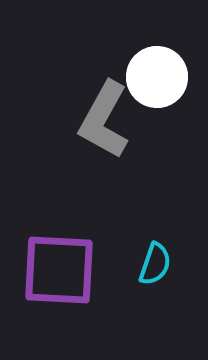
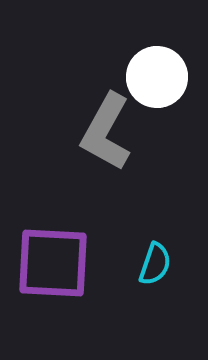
gray L-shape: moved 2 px right, 12 px down
purple square: moved 6 px left, 7 px up
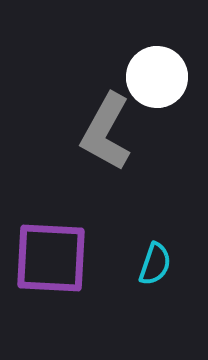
purple square: moved 2 px left, 5 px up
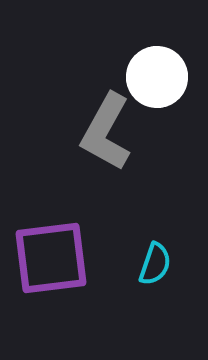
purple square: rotated 10 degrees counterclockwise
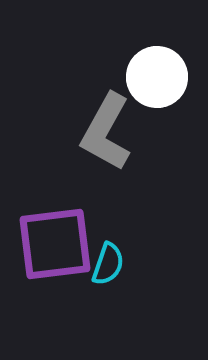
purple square: moved 4 px right, 14 px up
cyan semicircle: moved 47 px left
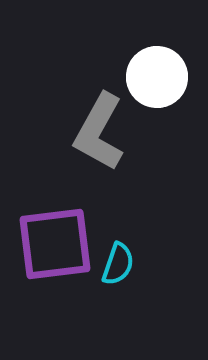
gray L-shape: moved 7 px left
cyan semicircle: moved 10 px right
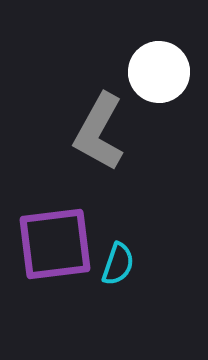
white circle: moved 2 px right, 5 px up
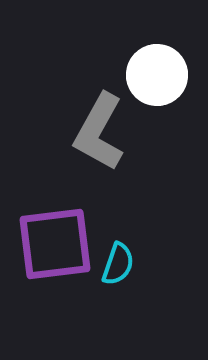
white circle: moved 2 px left, 3 px down
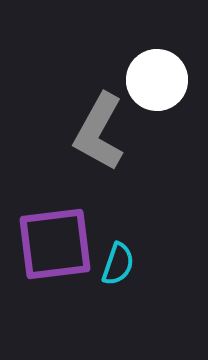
white circle: moved 5 px down
